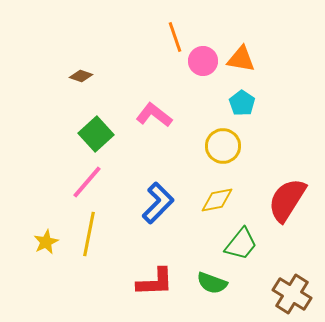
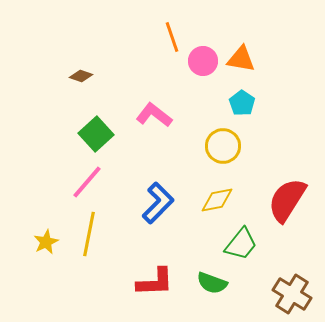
orange line: moved 3 px left
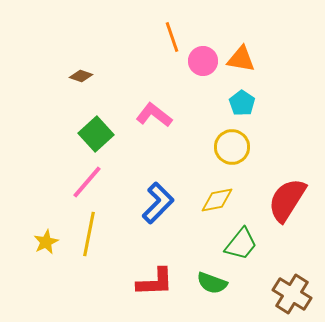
yellow circle: moved 9 px right, 1 px down
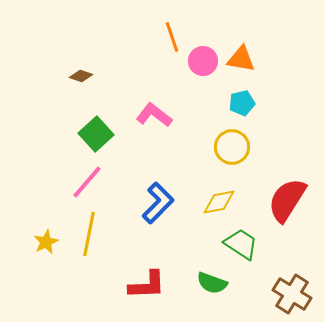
cyan pentagon: rotated 25 degrees clockwise
yellow diamond: moved 2 px right, 2 px down
green trapezoid: rotated 96 degrees counterclockwise
red L-shape: moved 8 px left, 3 px down
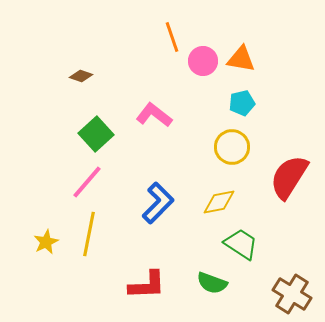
red semicircle: moved 2 px right, 23 px up
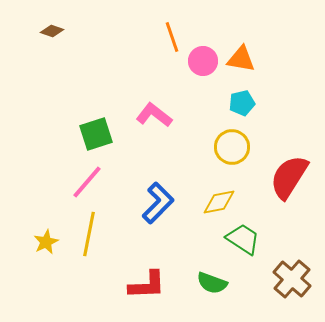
brown diamond: moved 29 px left, 45 px up
green square: rotated 24 degrees clockwise
green trapezoid: moved 2 px right, 5 px up
brown cross: moved 15 px up; rotated 9 degrees clockwise
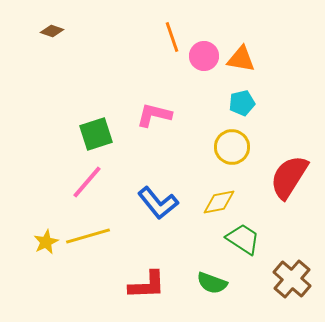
pink circle: moved 1 px right, 5 px up
pink L-shape: rotated 24 degrees counterclockwise
blue L-shape: rotated 96 degrees clockwise
yellow line: moved 1 px left, 2 px down; rotated 63 degrees clockwise
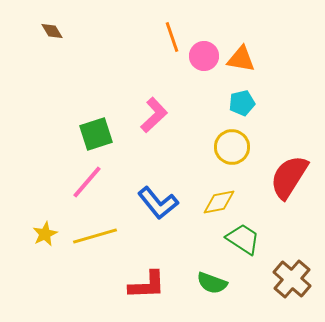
brown diamond: rotated 40 degrees clockwise
pink L-shape: rotated 123 degrees clockwise
yellow line: moved 7 px right
yellow star: moved 1 px left, 8 px up
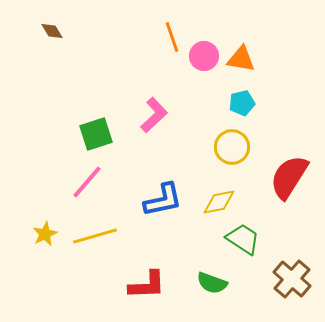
blue L-shape: moved 5 px right, 3 px up; rotated 63 degrees counterclockwise
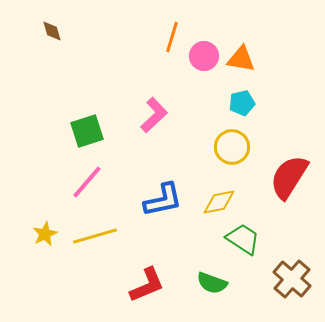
brown diamond: rotated 15 degrees clockwise
orange line: rotated 36 degrees clockwise
green square: moved 9 px left, 3 px up
red L-shape: rotated 21 degrees counterclockwise
